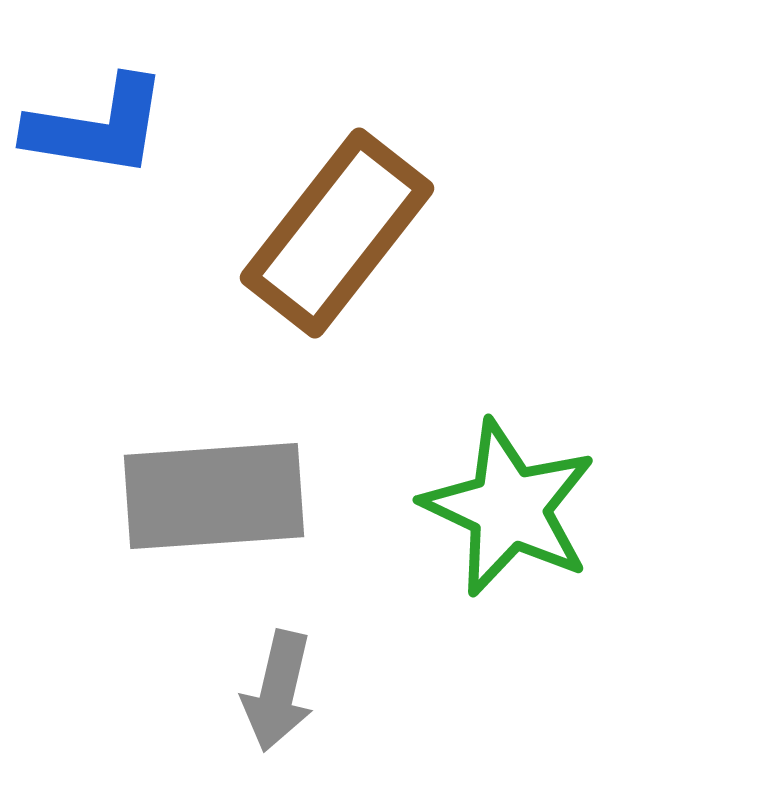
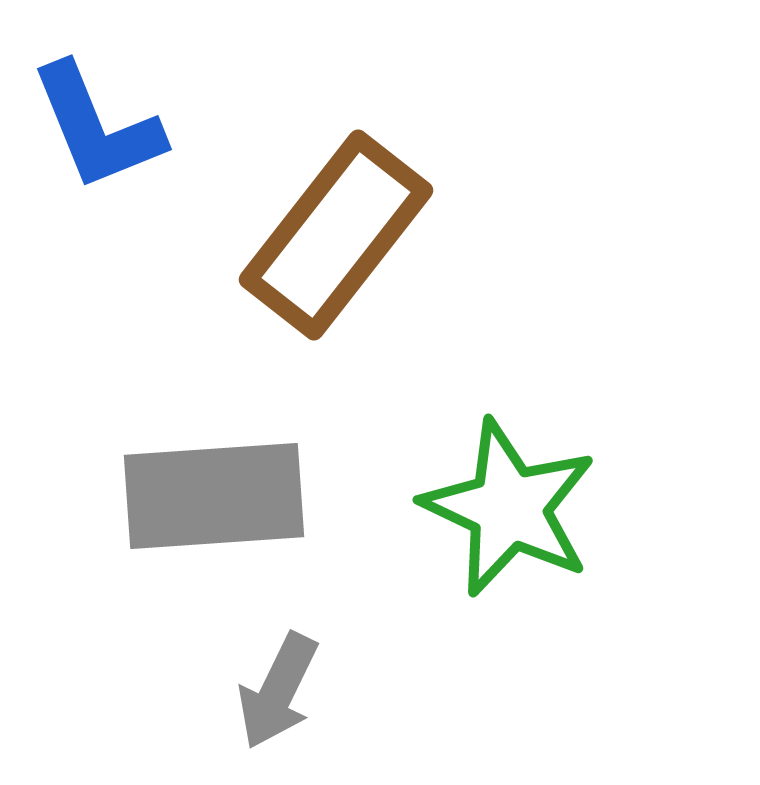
blue L-shape: rotated 59 degrees clockwise
brown rectangle: moved 1 px left, 2 px down
gray arrow: rotated 13 degrees clockwise
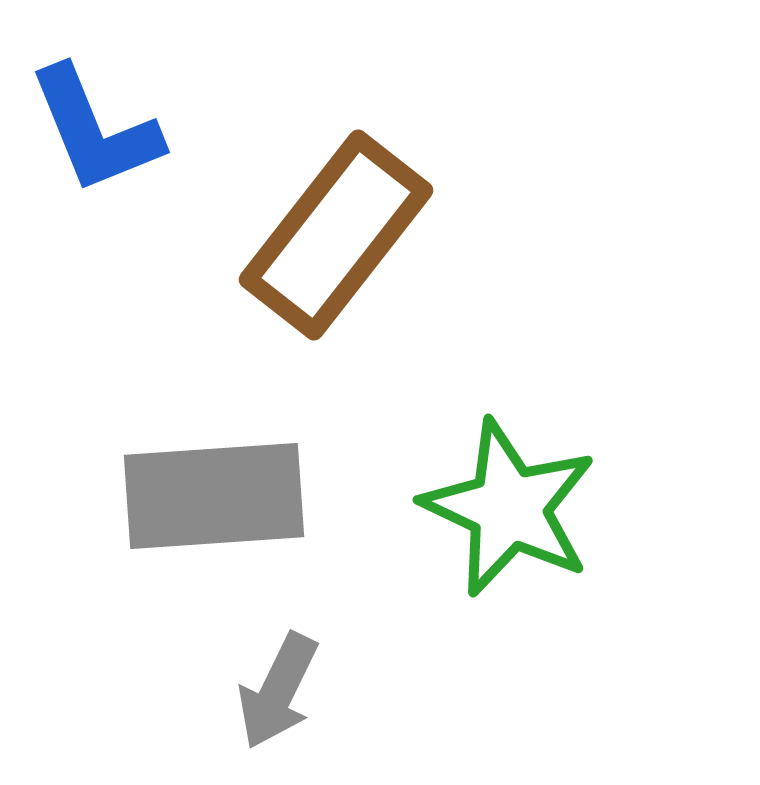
blue L-shape: moved 2 px left, 3 px down
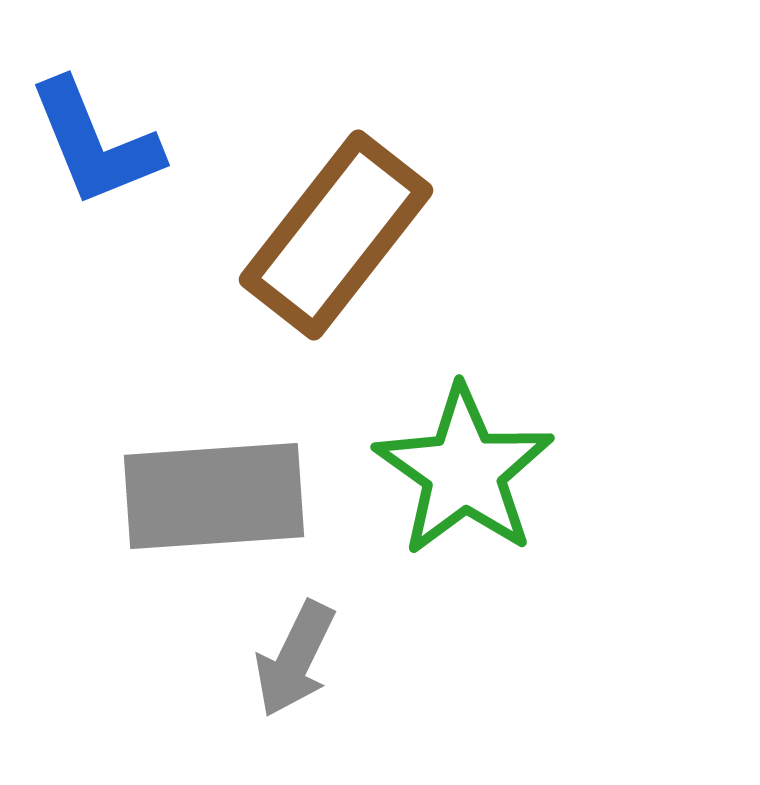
blue L-shape: moved 13 px down
green star: moved 45 px left, 37 px up; rotated 10 degrees clockwise
gray arrow: moved 17 px right, 32 px up
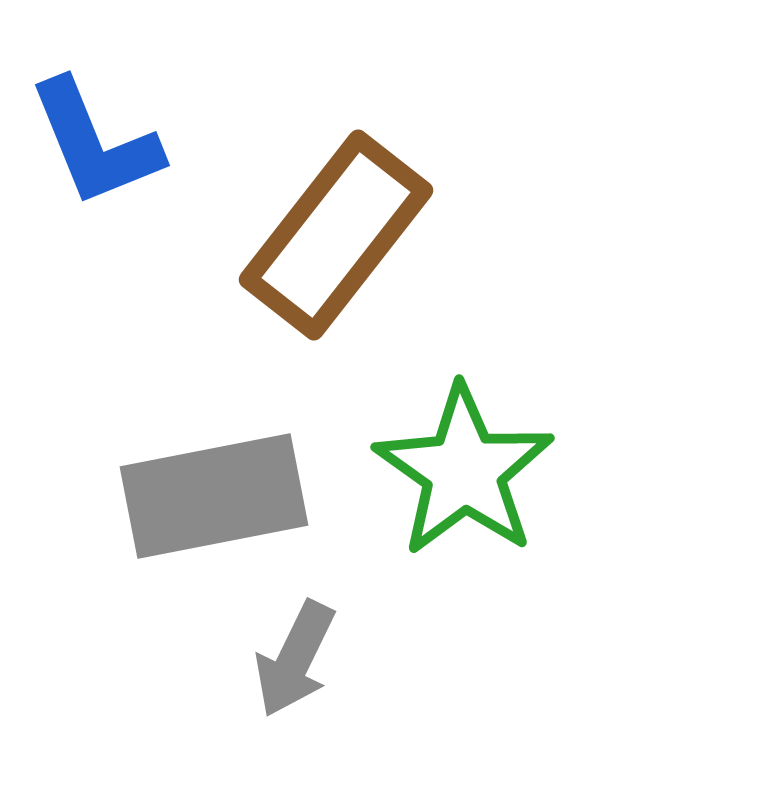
gray rectangle: rotated 7 degrees counterclockwise
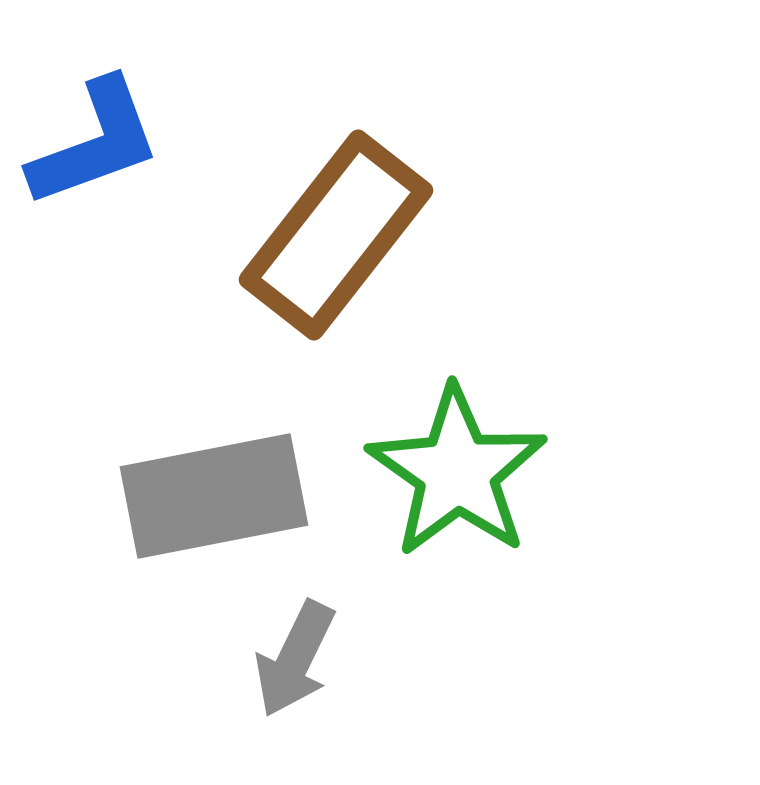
blue L-shape: rotated 88 degrees counterclockwise
green star: moved 7 px left, 1 px down
